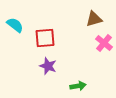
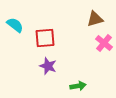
brown triangle: moved 1 px right
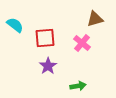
pink cross: moved 22 px left
purple star: rotated 18 degrees clockwise
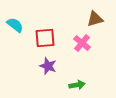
purple star: rotated 18 degrees counterclockwise
green arrow: moved 1 px left, 1 px up
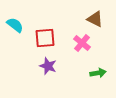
brown triangle: rotated 42 degrees clockwise
green arrow: moved 21 px right, 12 px up
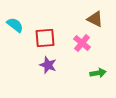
purple star: moved 1 px up
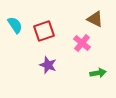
cyan semicircle: rotated 18 degrees clockwise
red square: moved 1 px left, 7 px up; rotated 15 degrees counterclockwise
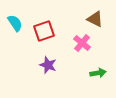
cyan semicircle: moved 2 px up
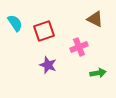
pink cross: moved 3 px left, 4 px down; rotated 30 degrees clockwise
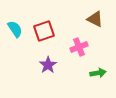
cyan semicircle: moved 6 px down
purple star: rotated 18 degrees clockwise
